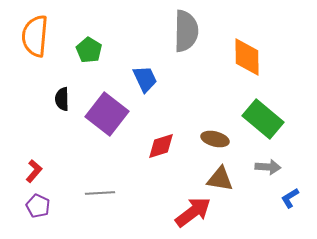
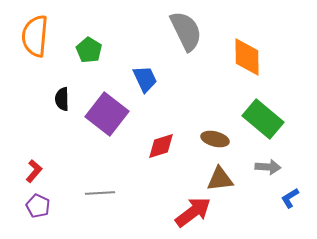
gray semicircle: rotated 27 degrees counterclockwise
brown triangle: rotated 16 degrees counterclockwise
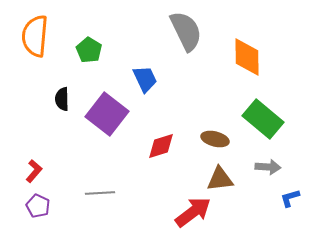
blue L-shape: rotated 15 degrees clockwise
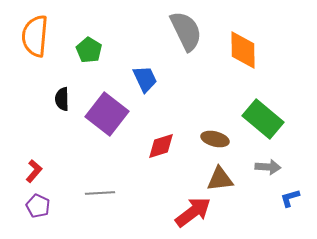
orange diamond: moved 4 px left, 7 px up
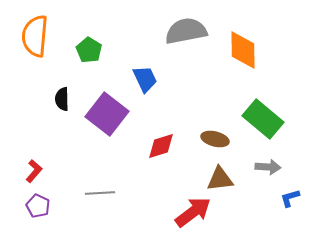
gray semicircle: rotated 75 degrees counterclockwise
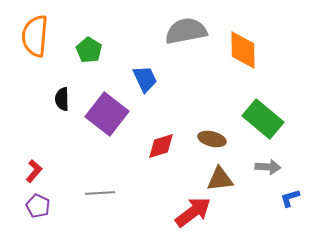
brown ellipse: moved 3 px left
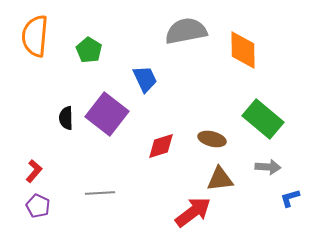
black semicircle: moved 4 px right, 19 px down
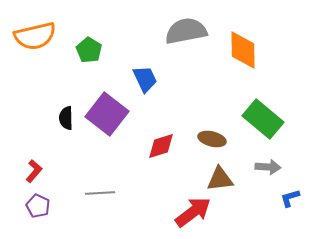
orange semicircle: rotated 108 degrees counterclockwise
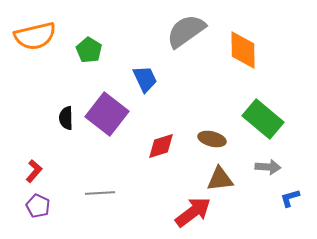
gray semicircle: rotated 24 degrees counterclockwise
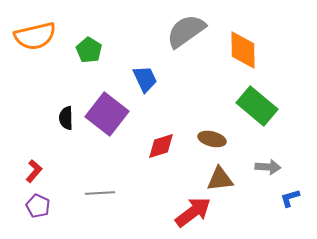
green rectangle: moved 6 px left, 13 px up
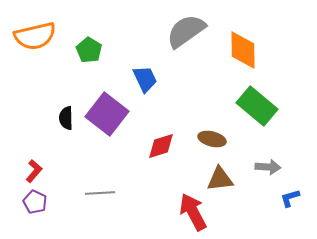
purple pentagon: moved 3 px left, 4 px up
red arrow: rotated 81 degrees counterclockwise
